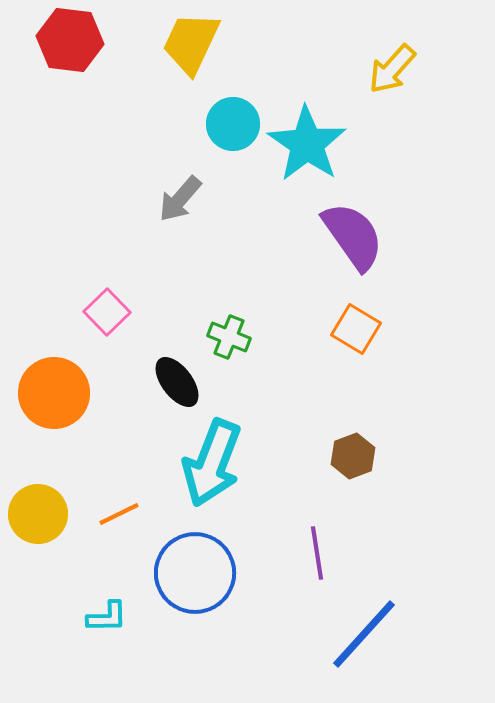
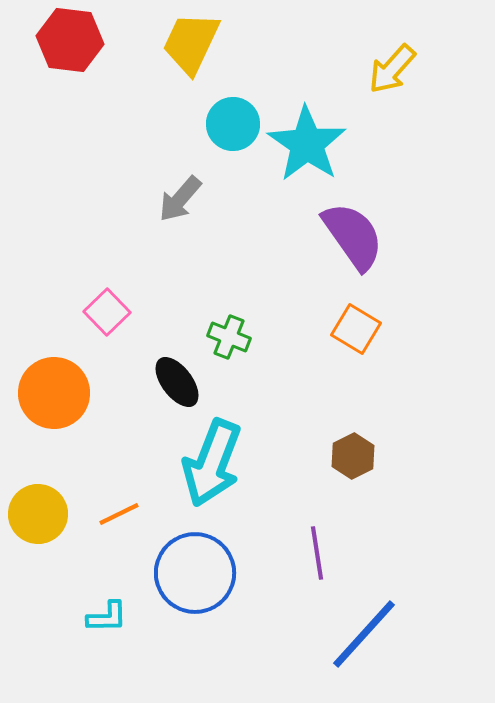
brown hexagon: rotated 6 degrees counterclockwise
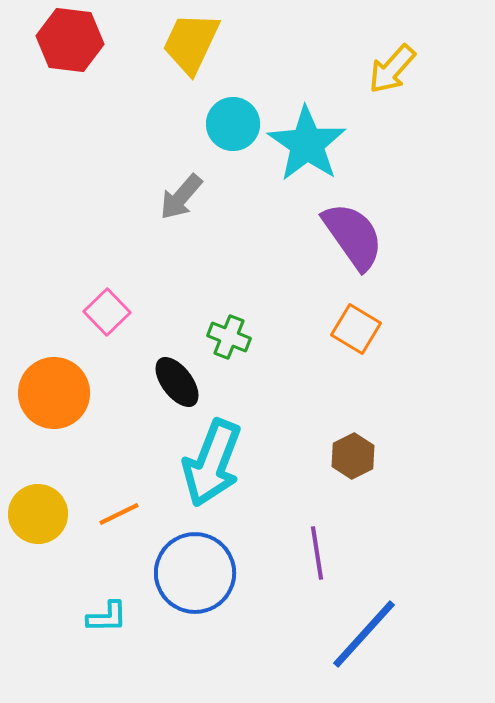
gray arrow: moved 1 px right, 2 px up
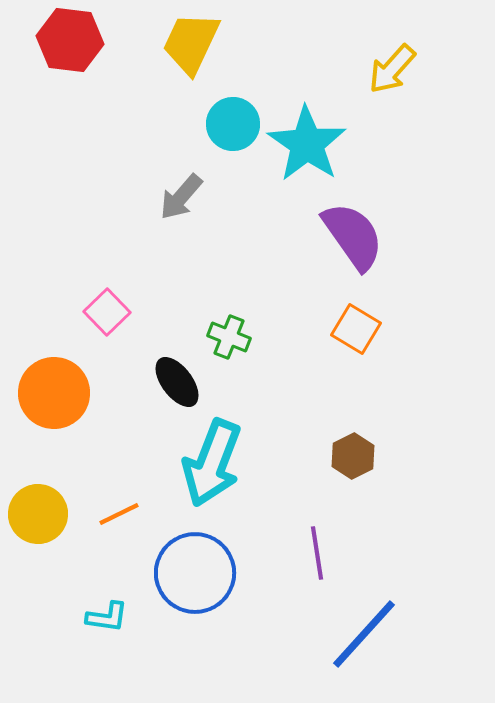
cyan L-shape: rotated 9 degrees clockwise
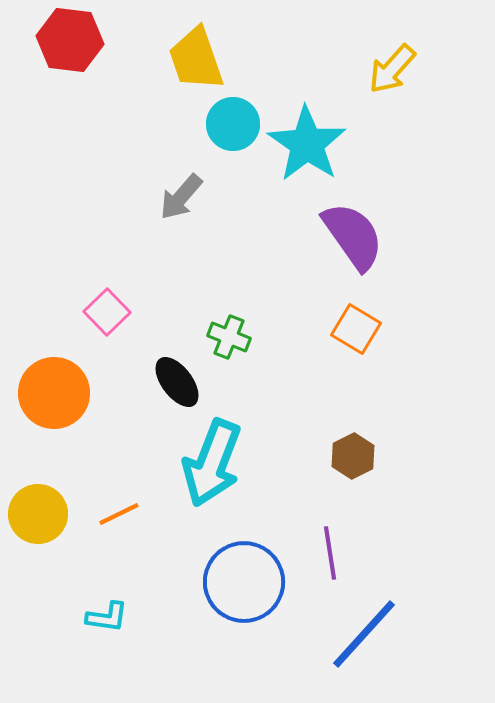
yellow trapezoid: moved 5 px right, 16 px down; rotated 44 degrees counterclockwise
purple line: moved 13 px right
blue circle: moved 49 px right, 9 px down
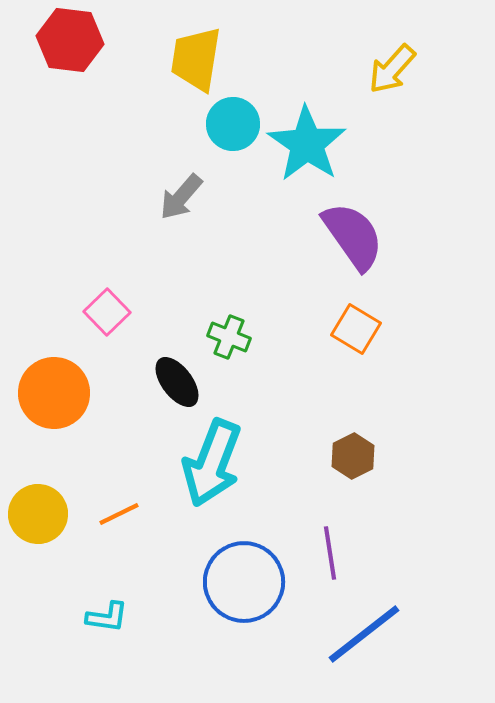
yellow trapezoid: rotated 28 degrees clockwise
blue line: rotated 10 degrees clockwise
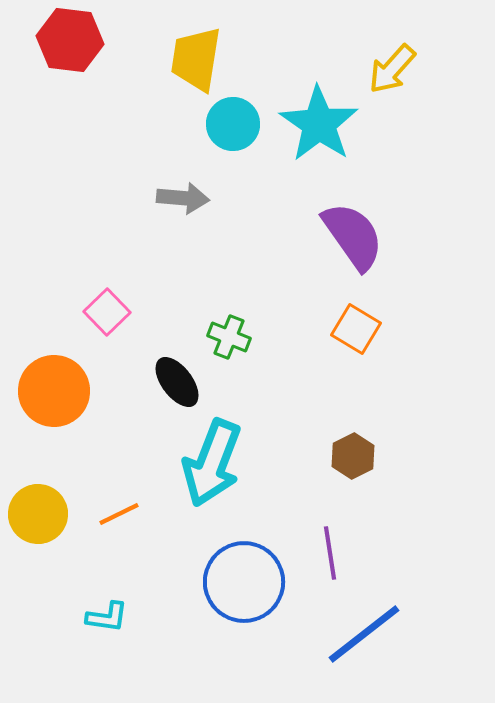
cyan star: moved 12 px right, 20 px up
gray arrow: moved 2 px right, 1 px down; rotated 126 degrees counterclockwise
orange circle: moved 2 px up
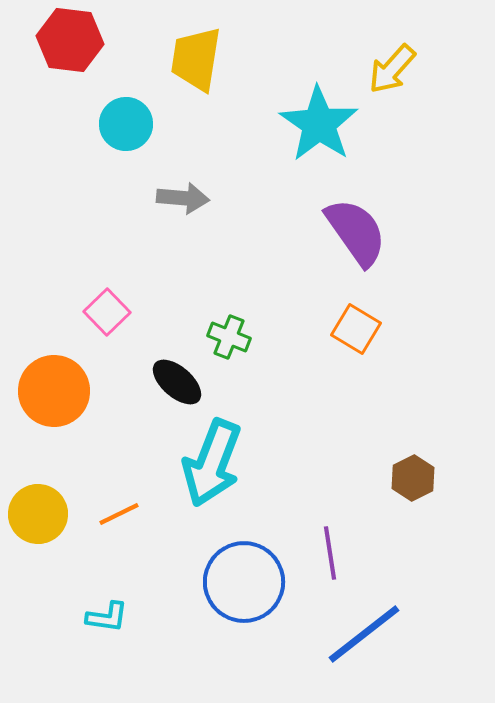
cyan circle: moved 107 px left
purple semicircle: moved 3 px right, 4 px up
black ellipse: rotated 12 degrees counterclockwise
brown hexagon: moved 60 px right, 22 px down
